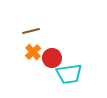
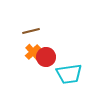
red circle: moved 6 px left, 1 px up
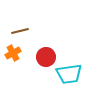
brown line: moved 11 px left
orange cross: moved 20 px left, 1 px down; rotated 14 degrees clockwise
